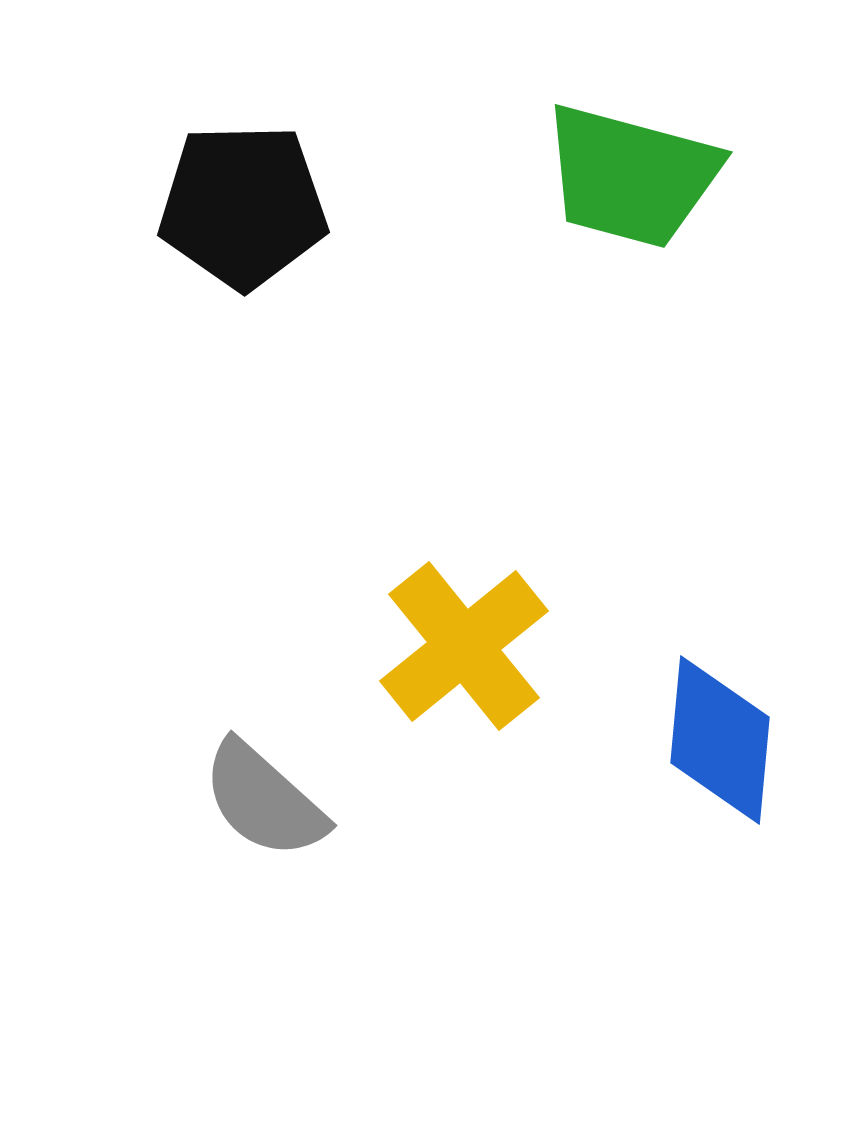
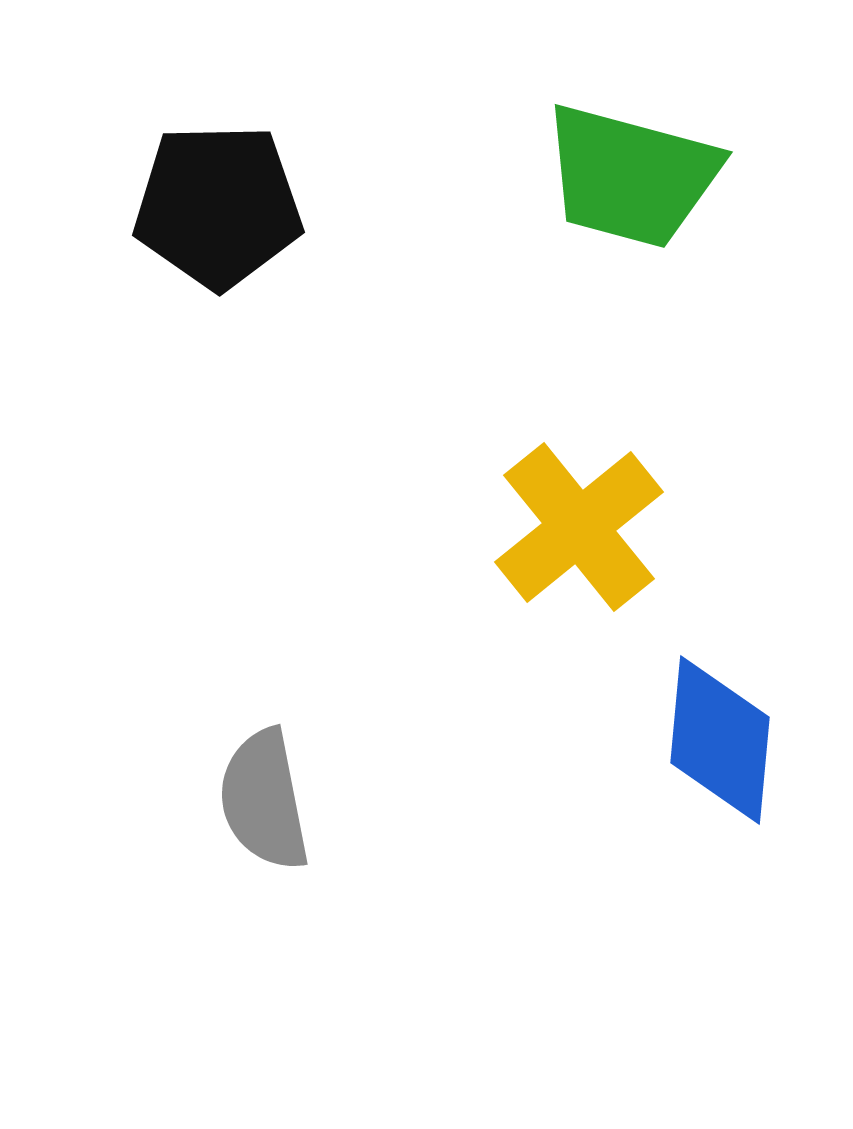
black pentagon: moved 25 px left
yellow cross: moved 115 px right, 119 px up
gray semicircle: rotated 37 degrees clockwise
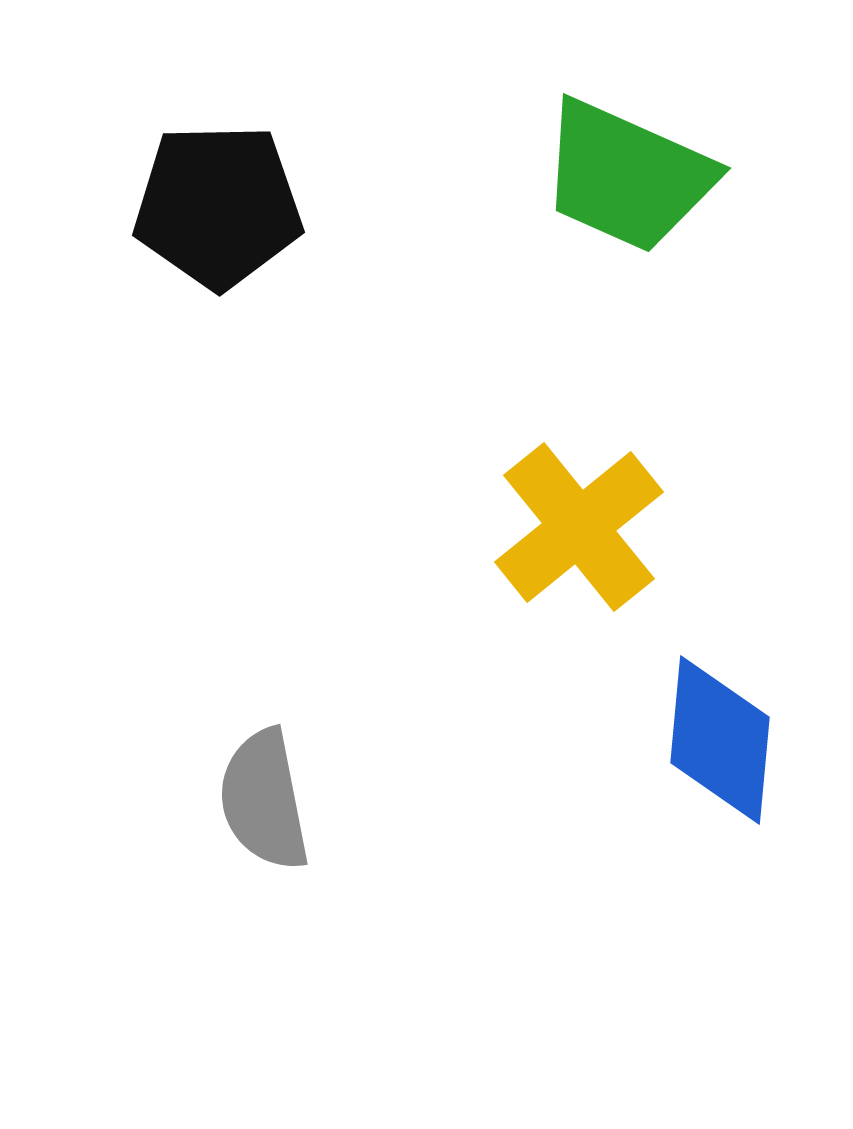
green trapezoid: moved 4 px left; rotated 9 degrees clockwise
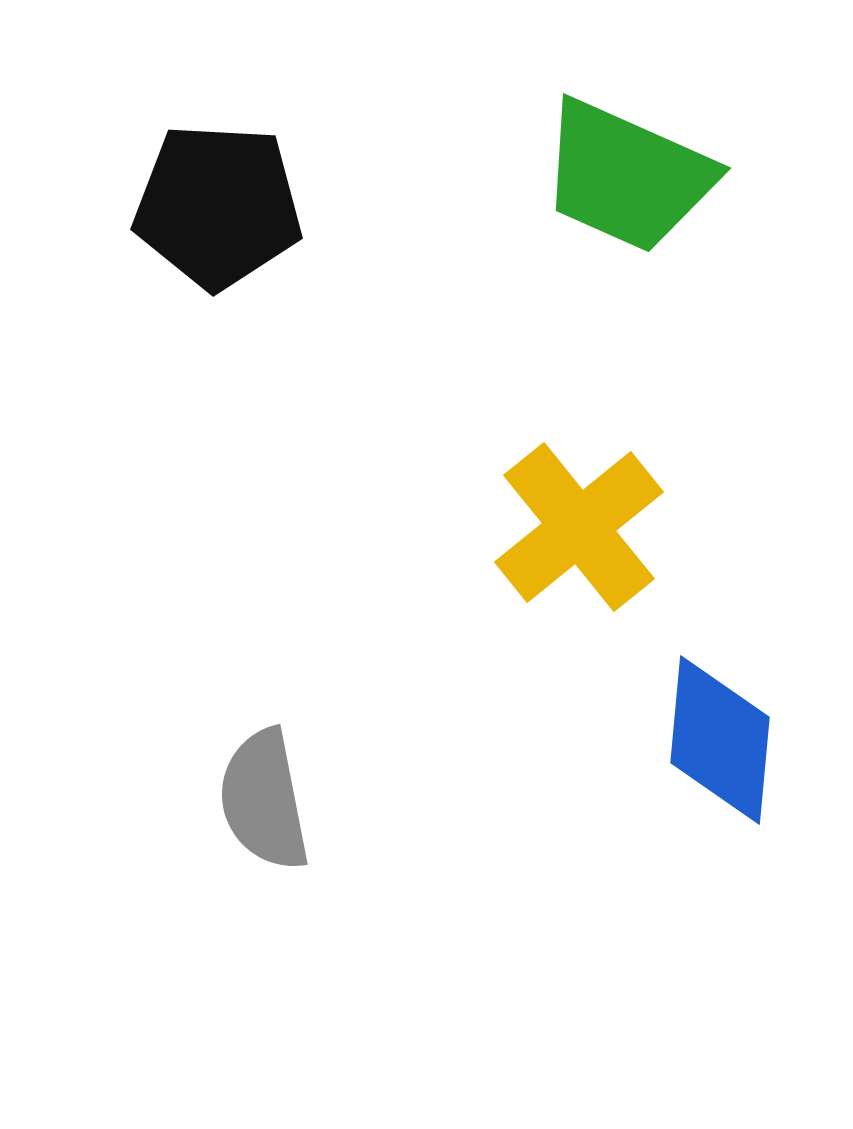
black pentagon: rotated 4 degrees clockwise
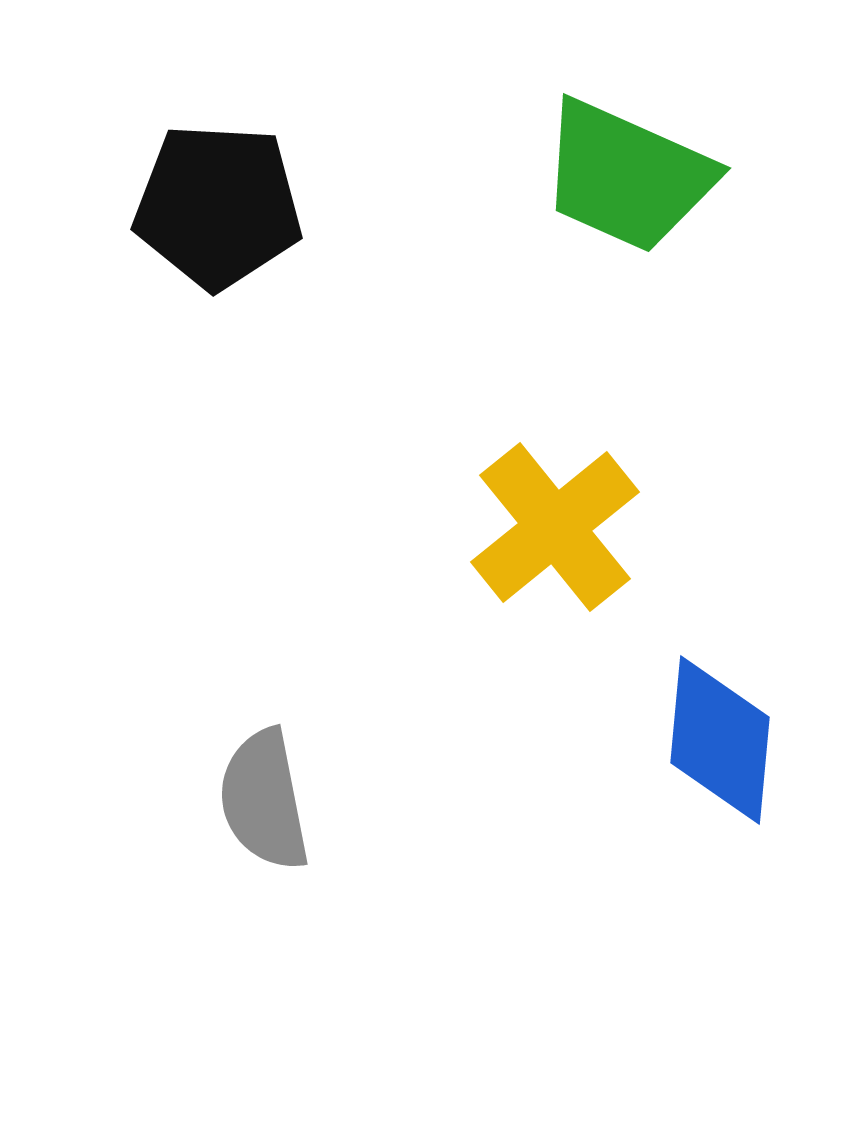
yellow cross: moved 24 px left
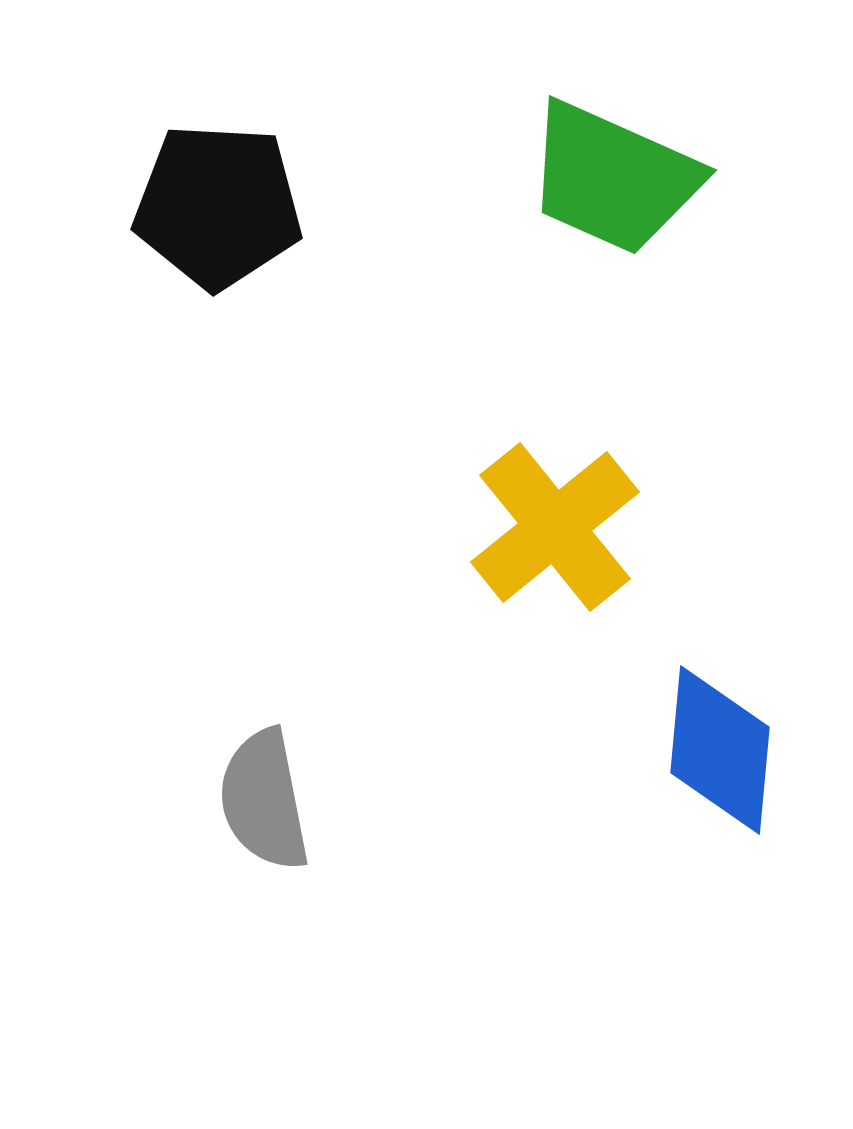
green trapezoid: moved 14 px left, 2 px down
blue diamond: moved 10 px down
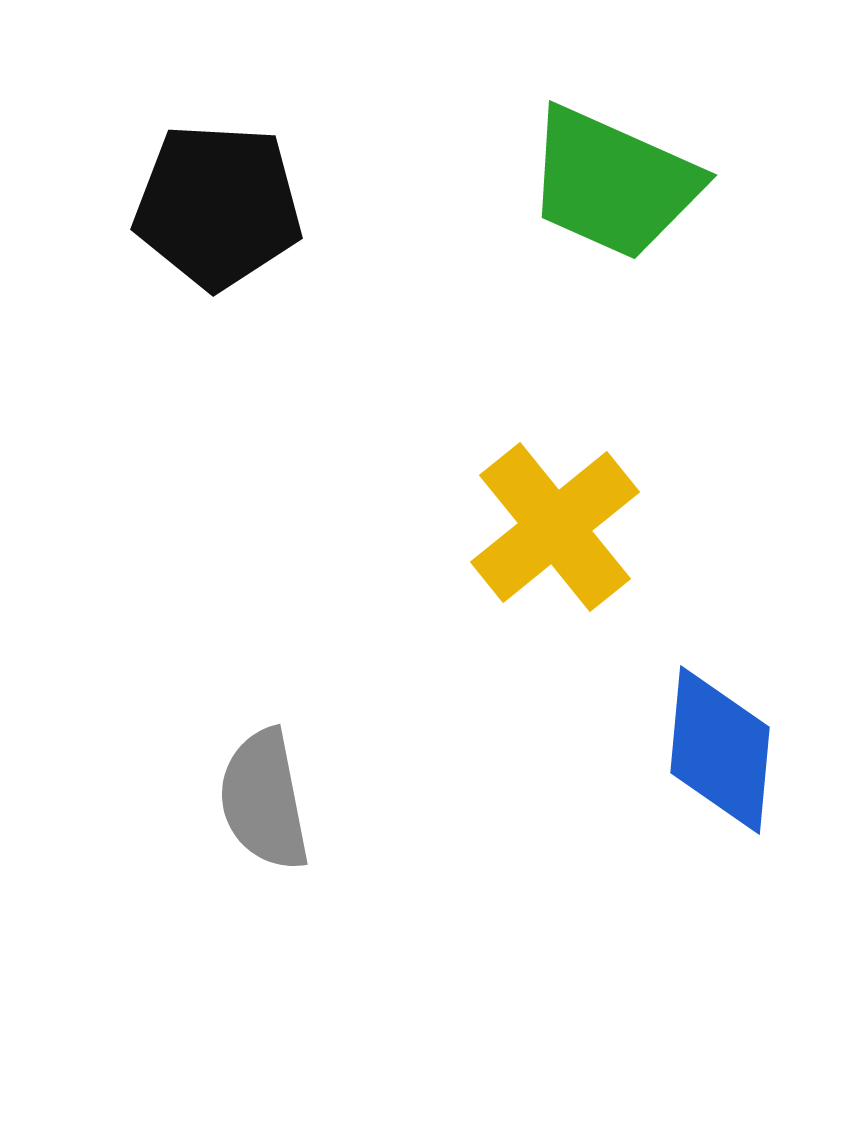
green trapezoid: moved 5 px down
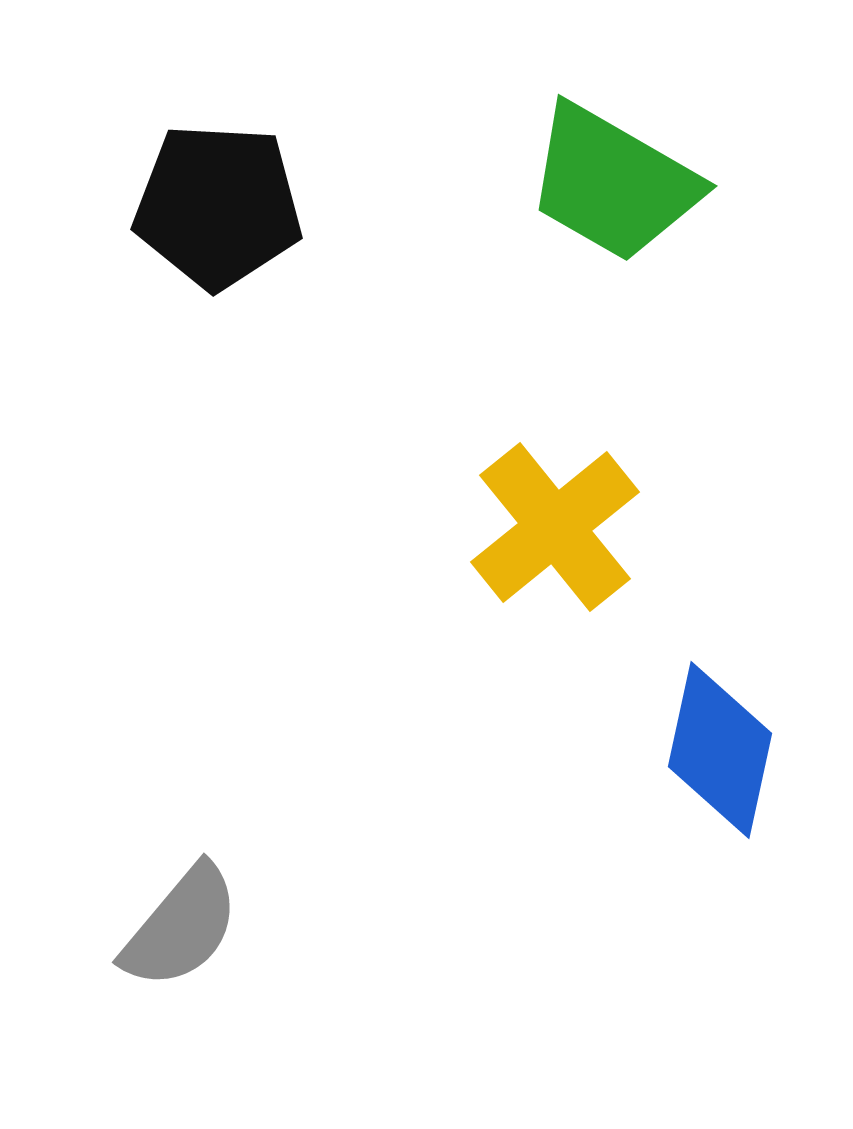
green trapezoid: rotated 6 degrees clockwise
blue diamond: rotated 7 degrees clockwise
gray semicircle: moved 83 px left, 127 px down; rotated 129 degrees counterclockwise
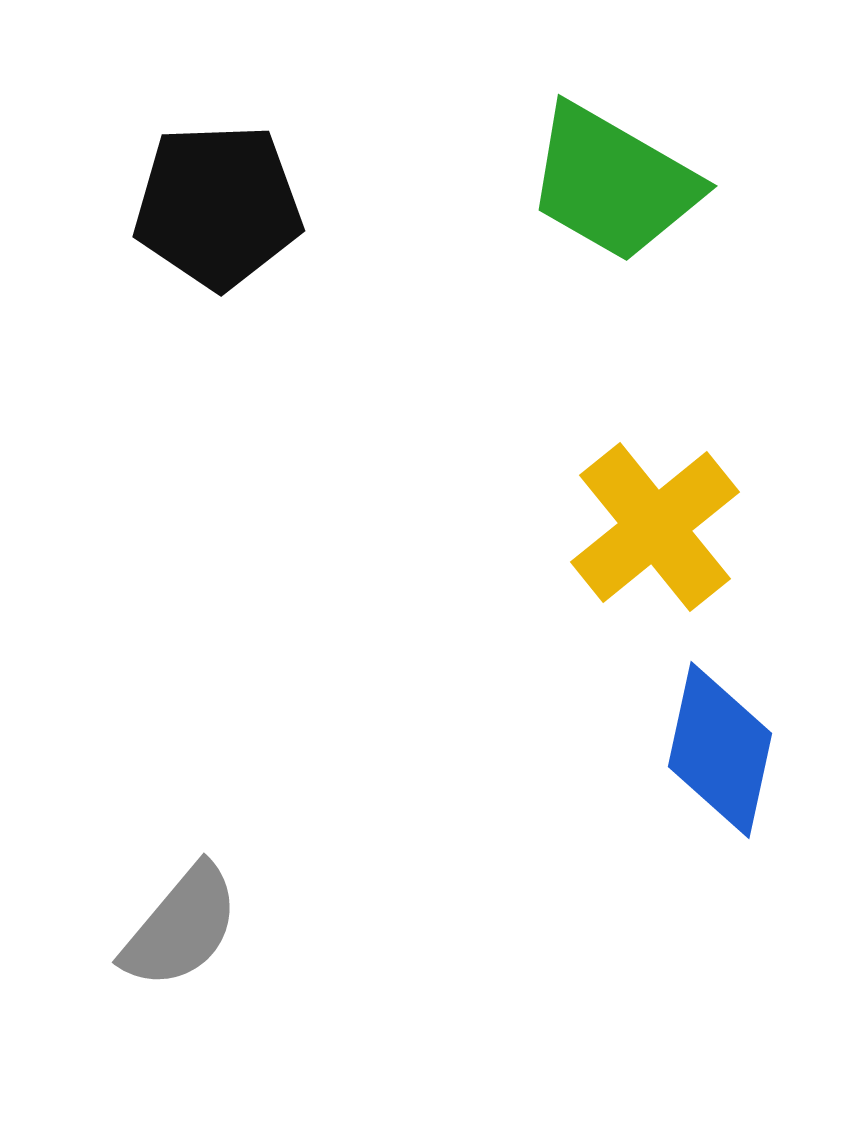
black pentagon: rotated 5 degrees counterclockwise
yellow cross: moved 100 px right
